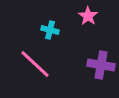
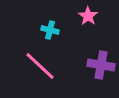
pink line: moved 5 px right, 2 px down
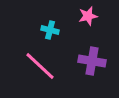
pink star: rotated 24 degrees clockwise
purple cross: moved 9 px left, 4 px up
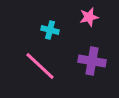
pink star: moved 1 px right, 1 px down
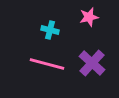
purple cross: moved 2 px down; rotated 32 degrees clockwise
pink line: moved 7 px right, 2 px up; rotated 28 degrees counterclockwise
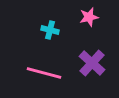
pink line: moved 3 px left, 9 px down
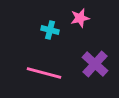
pink star: moved 9 px left, 1 px down
purple cross: moved 3 px right, 1 px down
